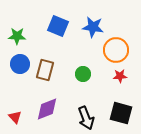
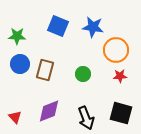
purple diamond: moved 2 px right, 2 px down
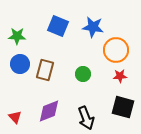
black square: moved 2 px right, 6 px up
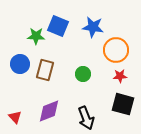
green star: moved 19 px right
black square: moved 3 px up
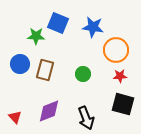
blue square: moved 3 px up
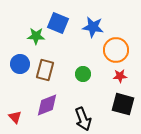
purple diamond: moved 2 px left, 6 px up
black arrow: moved 3 px left, 1 px down
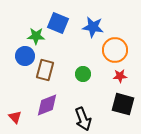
orange circle: moved 1 px left
blue circle: moved 5 px right, 8 px up
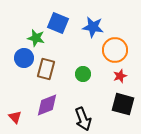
green star: moved 2 px down; rotated 12 degrees clockwise
blue circle: moved 1 px left, 2 px down
brown rectangle: moved 1 px right, 1 px up
red star: rotated 16 degrees counterclockwise
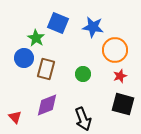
green star: rotated 18 degrees clockwise
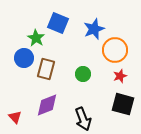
blue star: moved 1 px right, 2 px down; rotated 30 degrees counterclockwise
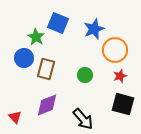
green star: moved 1 px up
green circle: moved 2 px right, 1 px down
black arrow: rotated 20 degrees counterclockwise
